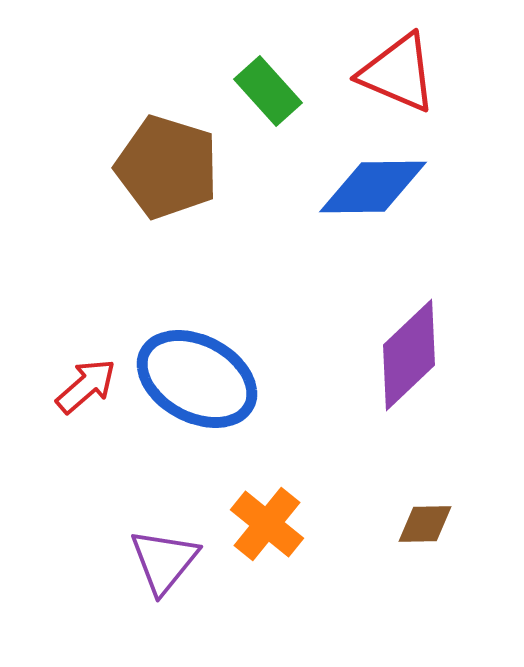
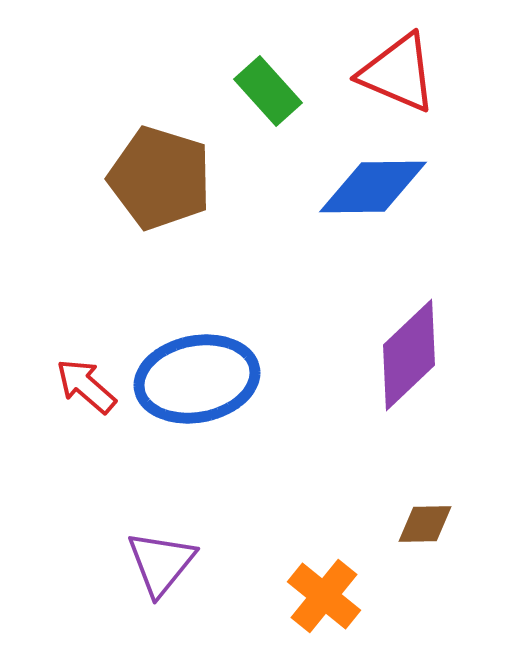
brown pentagon: moved 7 px left, 11 px down
blue ellipse: rotated 39 degrees counterclockwise
red arrow: rotated 98 degrees counterclockwise
orange cross: moved 57 px right, 72 px down
purple triangle: moved 3 px left, 2 px down
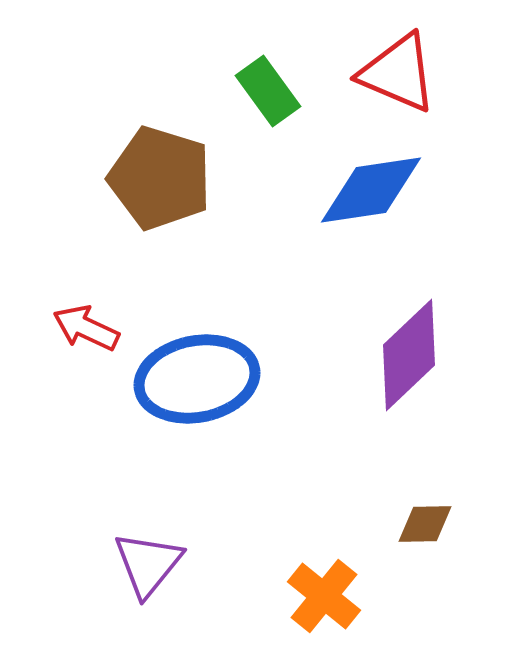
green rectangle: rotated 6 degrees clockwise
blue diamond: moved 2 px left, 3 px down; rotated 8 degrees counterclockwise
red arrow: moved 58 px up; rotated 16 degrees counterclockwise
purple triangle: moved 13 px left, 1 px down
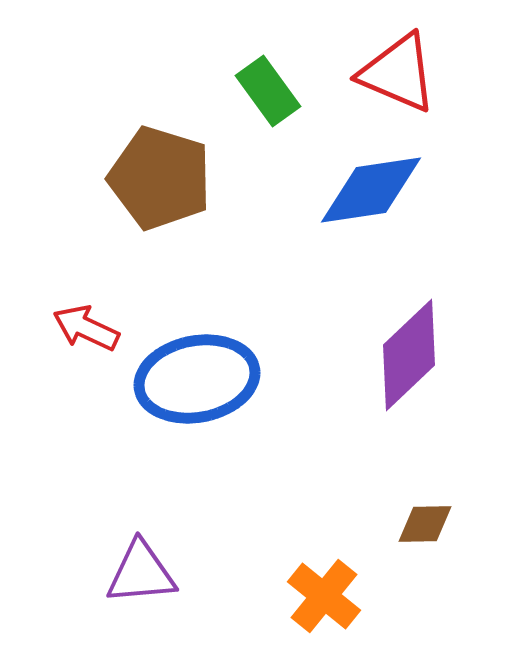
purple triangle: moved 7 px left, 9 px down; rotated 46 degrees clockwise
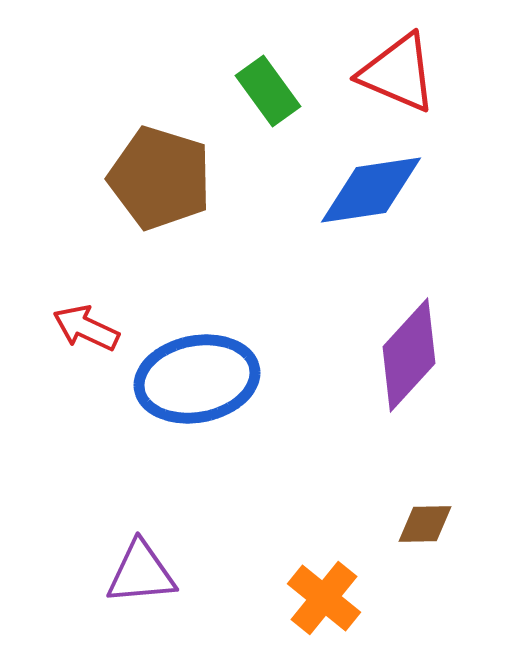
purple diamond: rotated 4 degrees counterclockwise
orange cross: moved 2 px down
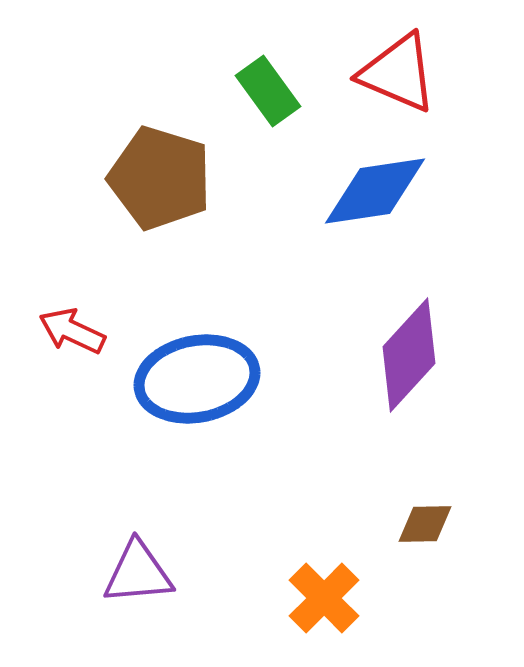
blue diamond: moved 4 px right, 1 px down
red arrow: moved 14 px left, 3 px down
purple triangle: moved 3 px left
orange cross: rotated 6 degrees clockwise
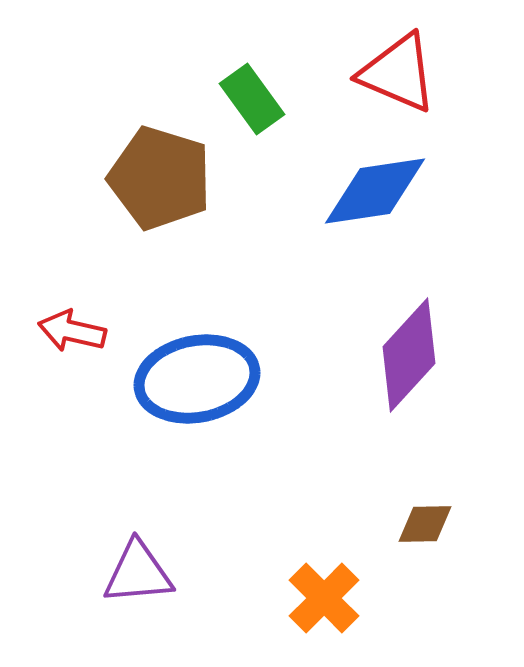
green rectangle: moved 16 px left, 8 px down
red arrow: rotated 12 degrees counterclockwise
